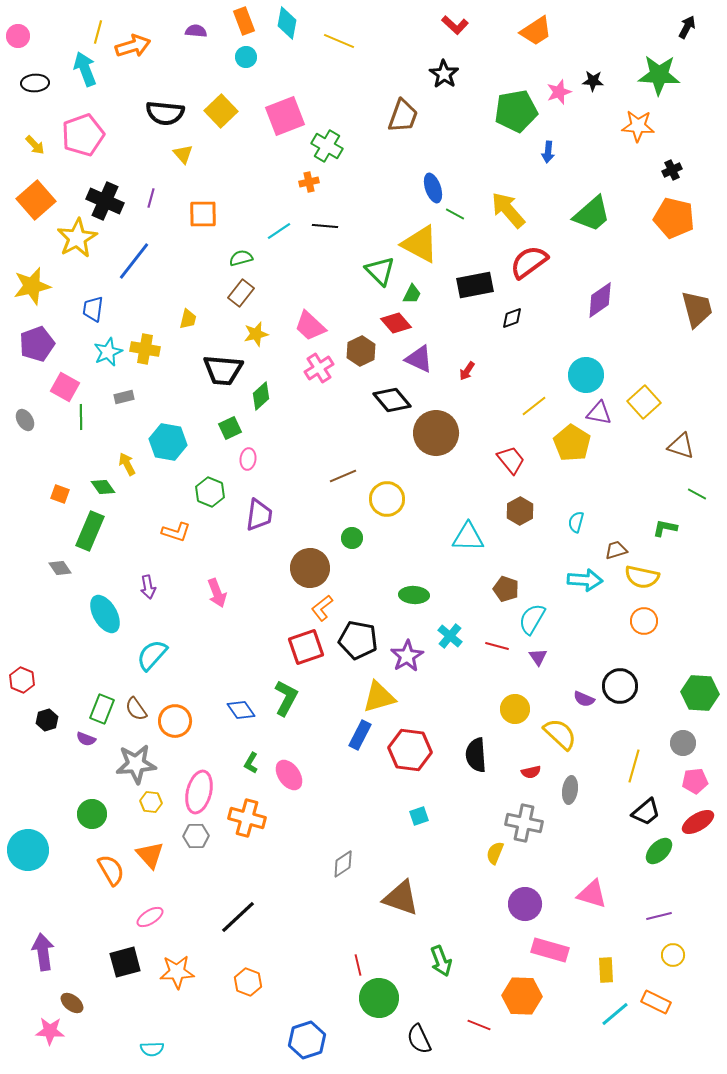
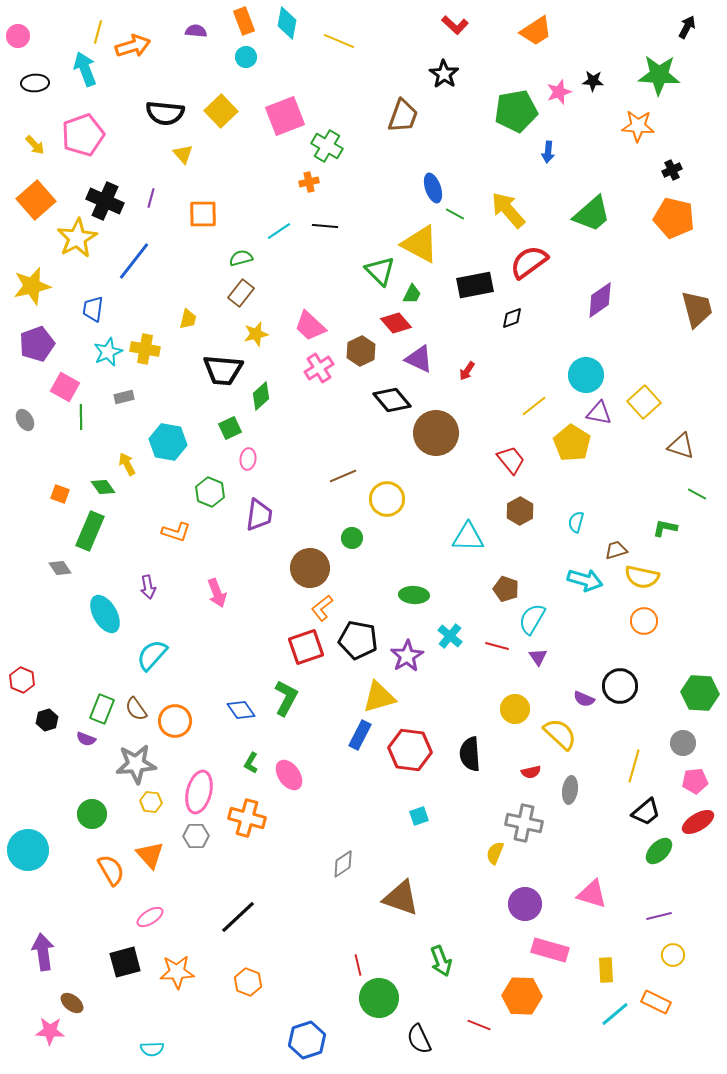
cyan arrow at (585, 580): rotated 12 degrees clockwise
black semicircle at (476, 755): moved 6 px left, 1 px up
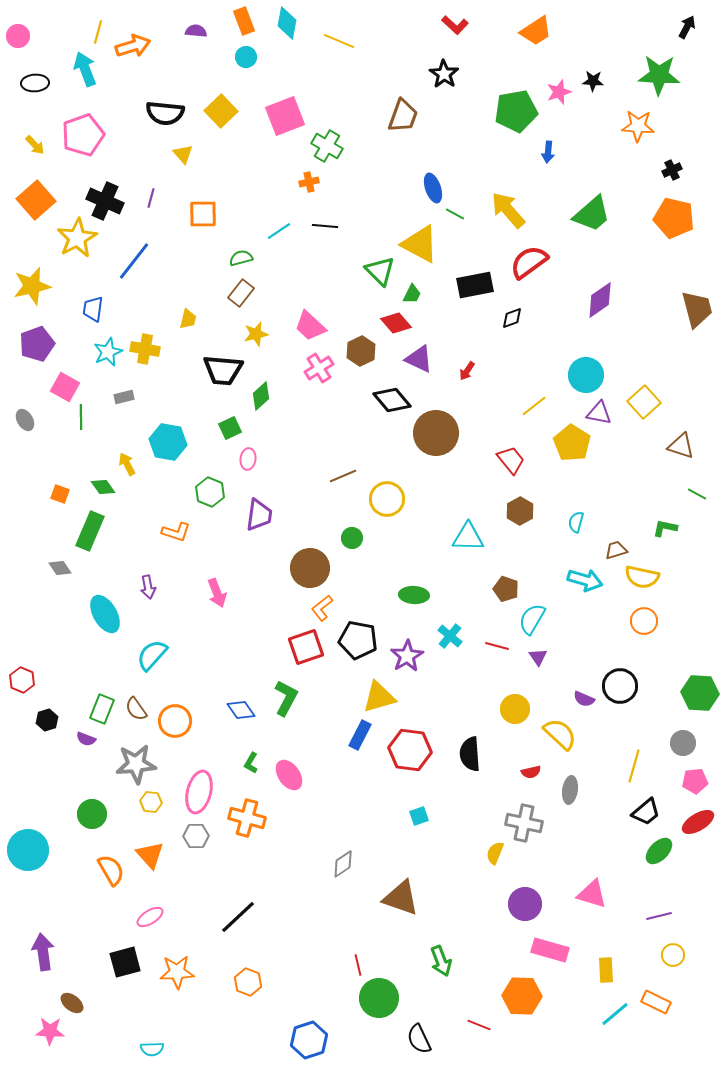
blue hexagon at (307, 1040): moved 2 px right
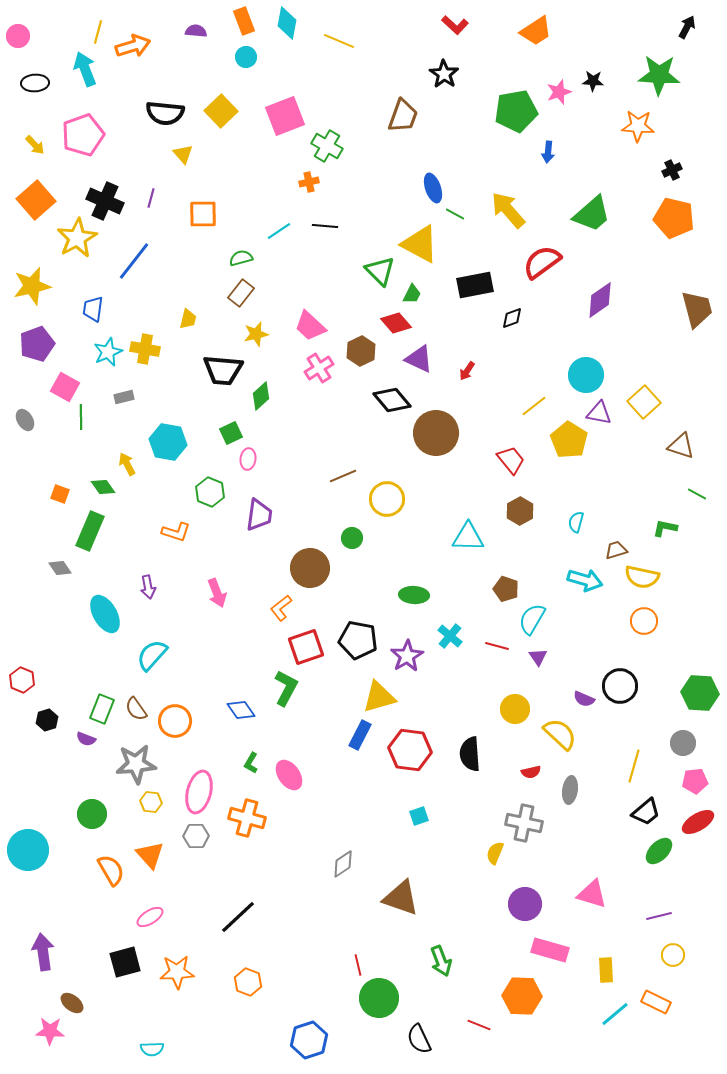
red semicircle at (529, 262): moved 13 px right
green square at (230, 428): moved 1 px right, 5 px down
yellow pentagon at (572, 443): moved 3 px left, 3 px up
orange L-shape at (322, 608): moved 41 px left
green L-shape at (286, 698): moved 10 px up
